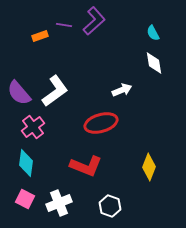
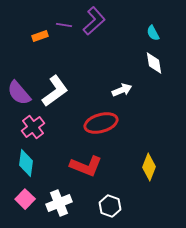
pink square: rotated 18 degrees clockwise
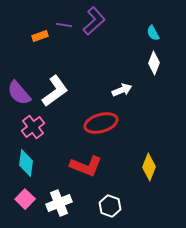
white diamond: rotated 30 degrees clockwise
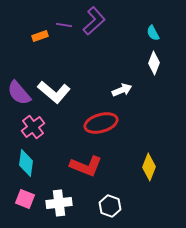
white L-shape: moved 1 px left, 1 px down; rotated 76 degrees clockwise
pink square: rotated 24 degrees counterclockwise
white cross: rotated 15 degrees clockwise
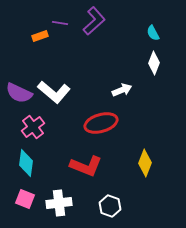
purple line: moved 4 px left, 2 px up
purple semicircle: rotated 24 degrees counterclockwise
yellow diamond: moved 4 px left, 4 px up
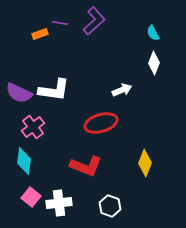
orange rectangle: moved 2 px up
white L-shape: moved 2 px up; rotated 32 degrees counterclockwise
cyan diamond: moved 2 px left, 2 px up
pink square: moved 6 px right, 2 px up; rotated 18 degrees clockwise
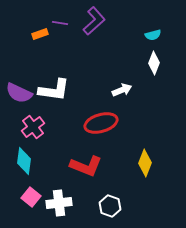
cyan semicircle: moved 2 px down; rotated 77 degrees counterclockwise
